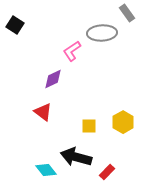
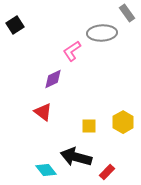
black square: rotated 24 degrees clockwise
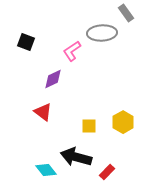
gray rectangle: moved 1 px left
black square: moved 11 px right, 17 px down; rotated 36 degrees counterclockwise
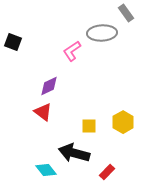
black square: moved 13 px left
purple diamond: moved 4 px left, 7 px down
black arrow: moved 2 px left, 4 px up
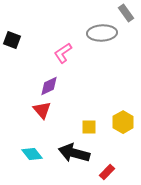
black square: moved 1 px left, 2 px up
pink L-shape: moved 9 px left, 2 px down
red triangle: moved 1 px left, 2 px up; rotated 12 degrees clockwise
yellow square: moved 1 px down
cyan diamond: moved 14 px left, 16 px up
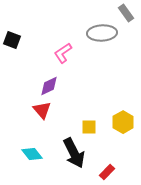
black arrow: rotated 132 degrees counterclockwise
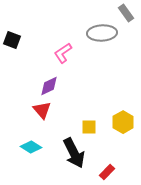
cyan diamond: moved 1 px left, 7 px up; rotated 20 degrees counterclockwise
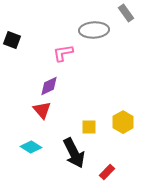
gray ellipse: moved 8 px left, 3 px up
pink L-shape: rotated 25 degrees clockwise
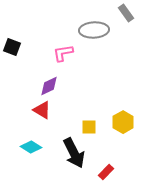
black square: moved 7 px down
red triangle: rotated 18 degrees counterclockwise
red rectangle: moved 1 px left
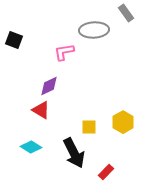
black square: moved 2 px right, 7 px up
pink L-shape: moved 1 px right, 1 px up
red triangle: moved 1 px left
